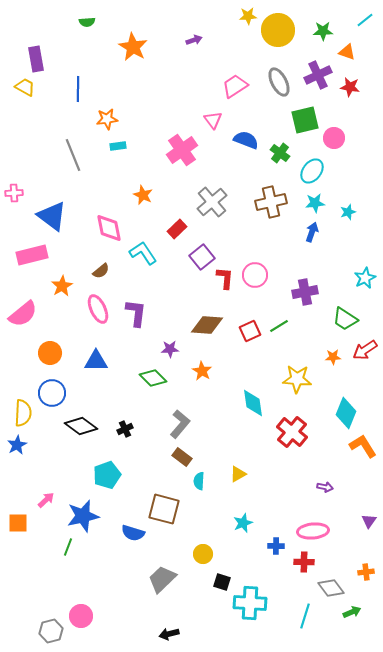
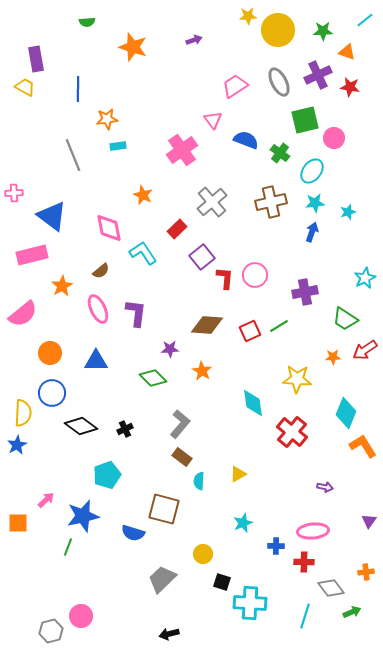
orange star at (133, 47): rotated 12 degrees counterclockwise
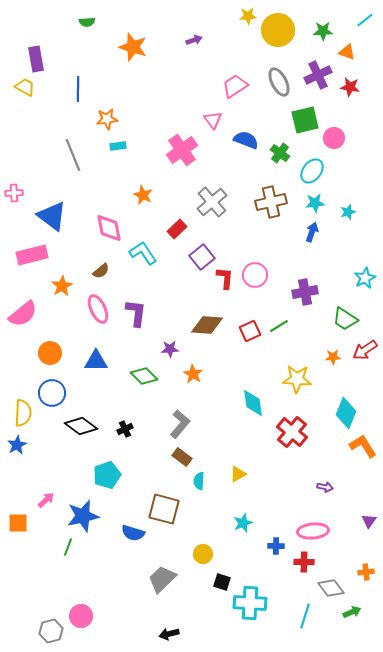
orange star at (202, 371): moved 9 px left, 3 px down
green diamond at (153, 378): moved 9 px left, 2 px up
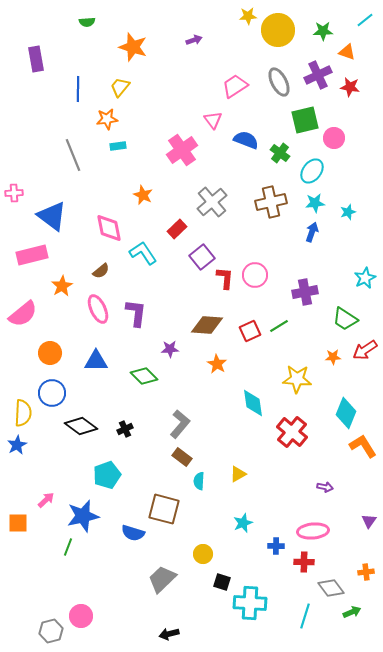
yellow trapezoid at (25, 87): moved 95 px right; rotated 80 degrees counterclockwise
orange star at (193, 374): moved 24 px right, 10 px up
